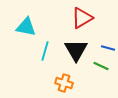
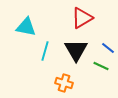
blue line: rotated 24 degrees clockwise
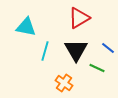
red triangle: moved 3 px left
green line: moved 4 px left, 2 px down
orange cross: rotated 18 degrees clockwise
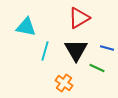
blue line: moved 1 px left; rotated 24 degrees counterclockwise
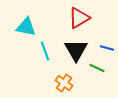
cyan line: rotated 36 degrees counterclockwise
